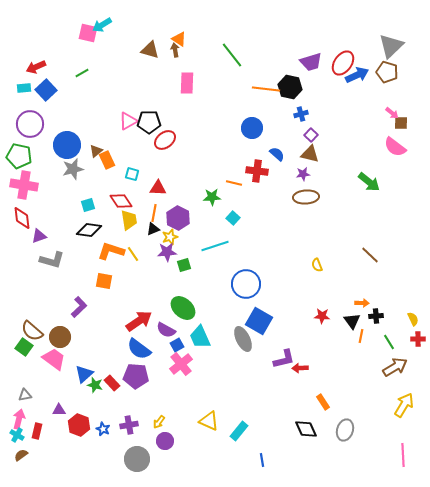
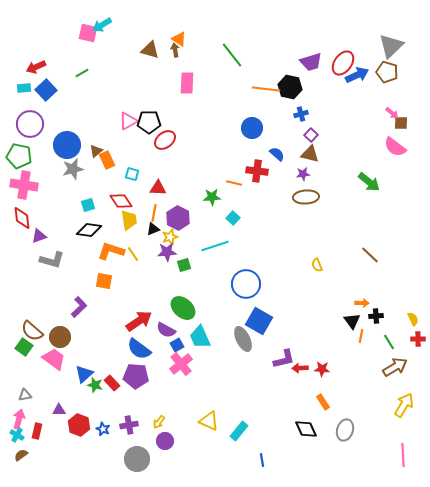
red star at (322, 316): moved 53 px down
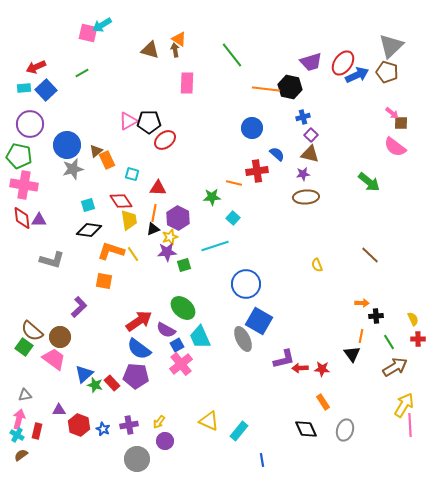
blue cross at (301, 114): moved 2 px right, 3 px down
red cross at (257, 171): rotated 15 degrees counterclockwise
purple triangle at (39, 236): moved 16 px up; rotated 21 degrees clockwise
black triangle at (352, 321): moved 33 px down
pink line at (403, 455): moved 7 px right, 30 px up
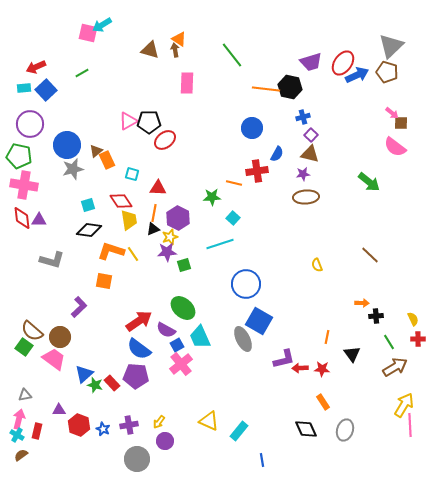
blue semicircle at (277, 154): rotated 77 degrees clockwise
cyan line at (215, 246): moved 5 px right, 2 px up
orange line at (361, 336): moved 34 px left, 1 px down
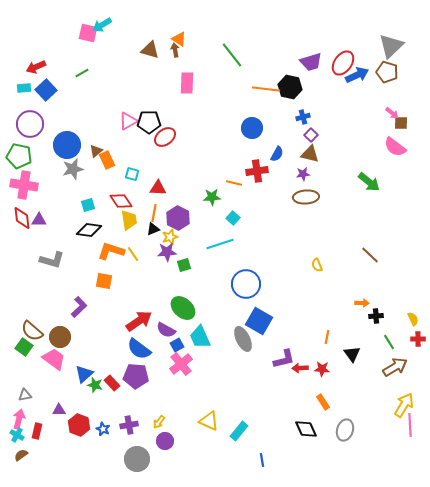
red ellipse at (165, 140): moved 3 px up
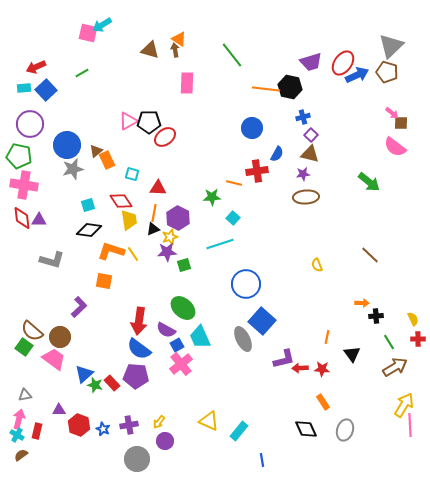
red arrow at (139, 321): rotated 132 degrees clockwise
blue square at (259, 321): moved 3 px right; rotated 12 degrees clockwise
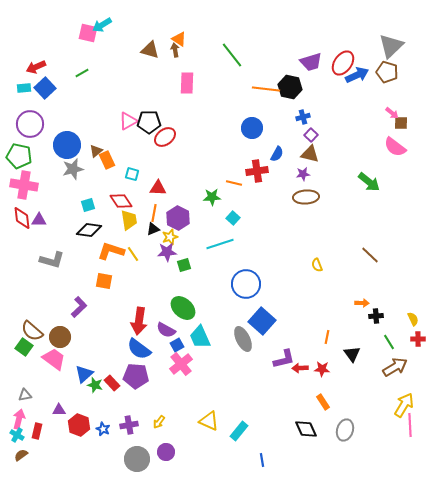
blue square at (46, 90): moved 1 px left, 2 px up
purple circle at (165, 441): moved 1 px right, 11 px down
